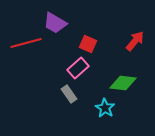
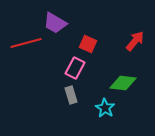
pink rectangle: moved 3 px left; rotated 20 degrees counterclockwise
gray rectangle: moved 2 px right, 1 px down; rotated 18 degrees clockwise
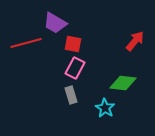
red square: moved 15 px left; rotated 12 degrees counterclockwise
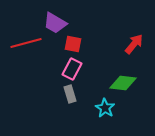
red arrow: moved 1 px left, 3 px down
pink rectangle: moved 3 px left, 1 px down
gray rectangle: moved 1 px left, 1 px up
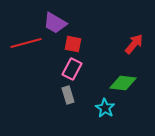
gray rectangle: moved 2 px left, 1 px down
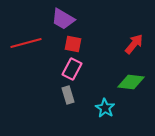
purple trapezoid: moved 8 px right, 4 px up
green diamond: moved 8 px right, 1 px up
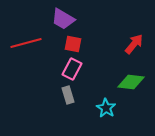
cyan star: moved 1 px right
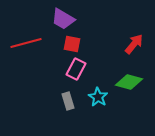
red square: moved 1 px left
pink rectangle: moved 4 px right
green diamond: moved 2 px left; rotated 8 degrees clockwise
gray rectangle: moved 6 px down
cyan star: moved 8 px left, 11 px up
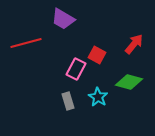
red square: moved 25 px right, 11 px down; rotated 18 degrees clockwise
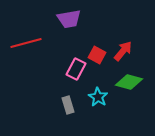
purple trapezoid: moved 6 px right; rotated 40 degrees counterclockwise
red arrow: moved 11 px left, 7 px down
gray rectangle: moved 4 px down
